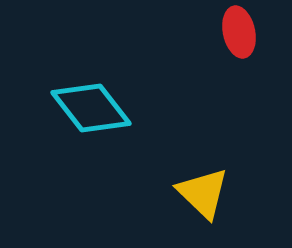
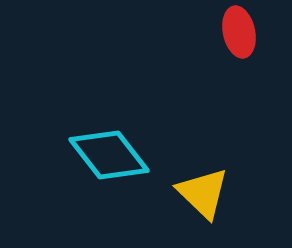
cyan diamond: moved 18 px right, 47 px down
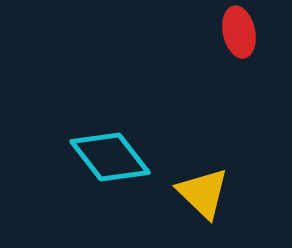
cyan diamond: moved 1 px right, 2 px down
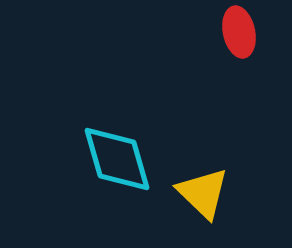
cyan diamond: moved 7 px right, 2 px down; rotated 22 degrees clockwise
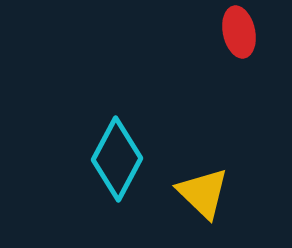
cyan diamond: rotated 44 degrees clockwise
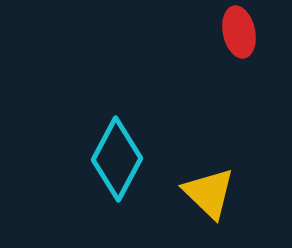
yellow triangle: moved 6 px right
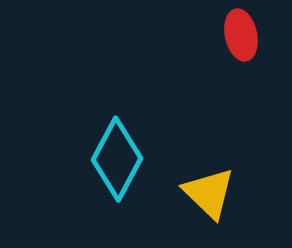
red ellipse: moved 2 px right, 3 px down
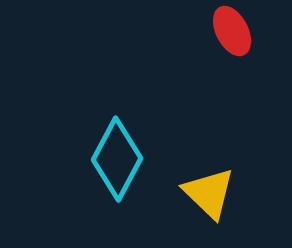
red ellipse: moved 9 px left, 4 px up; rotated 15 degrees counterclockwise
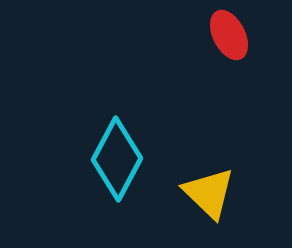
red ellipse: moved 3 px left, 4 px down
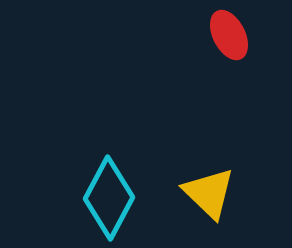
cyan diamond: moved 8 px left, 39 px down
